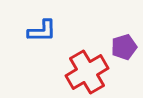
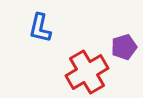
blue L-shape: moved 2 px left, 3 px up; rotated 104 degrees clockwise
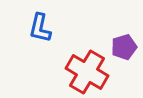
red cross: rotated 30 degrees counterclockwise
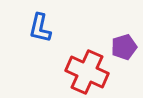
red cross: rotated 6 degrees counterclockwise
